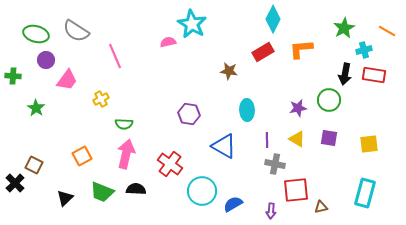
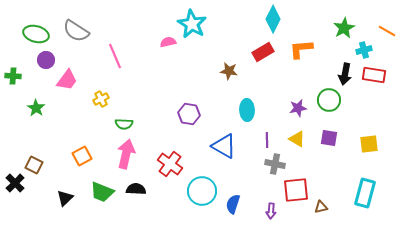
blue semicircle at (233, 204): rotated 42 degrees counterclockwise
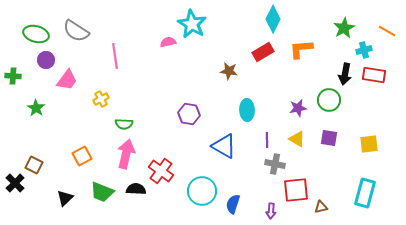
pink line at (115, 56): rotated 15 degrees clockwise
red cross at (170, 164): moved 9 px left, 7 px down
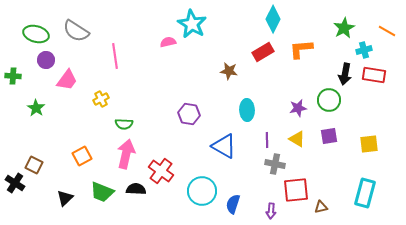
purple square at (329, 138): moved 2 px up; rotated 18 degrees counterclockwise
black cross at (15, 183): rotated 12 degrees counterclockwise
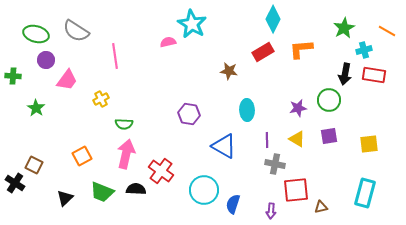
cyan circle at (202, 191): moved 2 px right, 1 px up
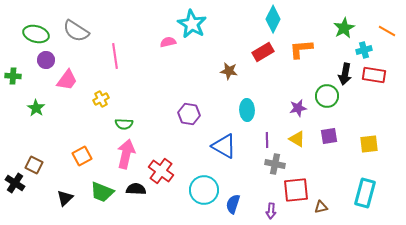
green circle at (329, 100): moved 2 px left, 4 px up
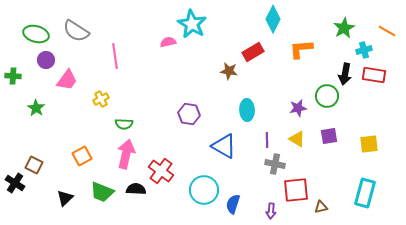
red rectangle at (263, 52): moved 10 px left
